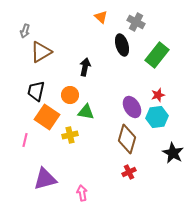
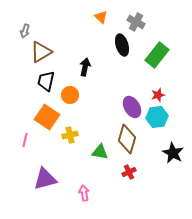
black trapezoid: moved 10 px right, 10 px up
green triangle: moved 14 px right, 40 px down
pink arrow: moved 2 px right
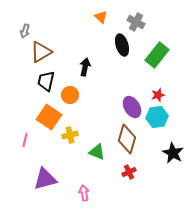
orange square: moved 2 px right
green triangle: moved 3 px left; rotated 12 degrees clockwise
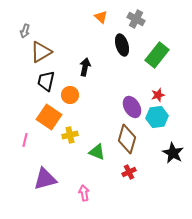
gray cross: moved 3 px up
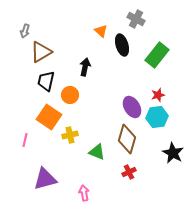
orange triangle: moved 14 px down
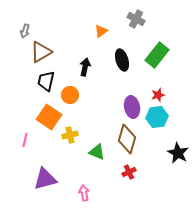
orange triangle: rotated 40 degrees clockwise
black ellipse: moved 15 px down
purple ellipse: rotated 20 degrees clockwise
black star: moved 5 px right
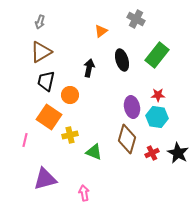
gray arrow: moved 15 px right, 9 px up
black arrow: moved 4 px right, 1 px down
red star: rotated 16 degrees clockwise
cyan hexagon: rotated 15 degrees clockwise
green triangle: moved 3 px left
red cross: moved 23 px right, 19 px up
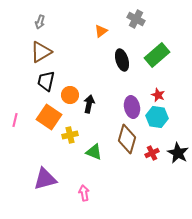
green rectangle: rotated 10 degrees clockwise
black arrow: moved 36 px down
red star: rotated 24 degrees clockwise
pink line: moved 10 px left, 20 px up
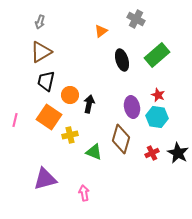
brown diamond: moved 6 px left
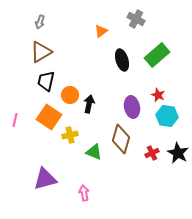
cyan hexagon: moved 10 px right, 1 px up
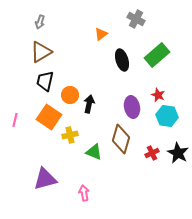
orange triangle: moved 3 px down
black trapezoid: moved 1 px left
